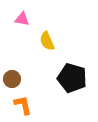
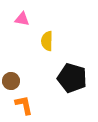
yellow semicircle: rotated 24 degrees clockwise
brown circle: moved 1 px left, 2 px down
orange L-shape: moved 1 px right
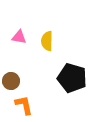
pink triangle: moved 3 px left, 18 px down
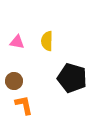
pink triangle: moved 2 px left, 5 px down
brown circle: moved 3 px right
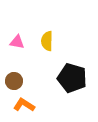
orange L-shape: rotated 45 degrees counterclockwise
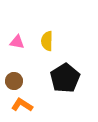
black pentagon: moved 7 px left; rotated 24 degrees clockwise
orange L-shape: moved 2 px left
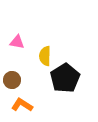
yellow semicircle: moved 2 px left, 15 px down
brown circle: moved 2 px left, 1 px up
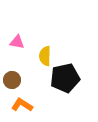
black pentagon: rotated 20 degrees clockwise
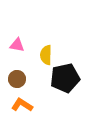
pink triangle: moved 3 px down
yellow semicircle: moved 1 px right, 1 px up
brown circle: moved 5 px right, 1 px up
